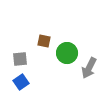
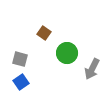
brown square: moved 8 px up; rotated 24 degrees clockwise
gray square: rotated 21 degrees clockwise
gray arrow: moved 3 px right, 1 px down
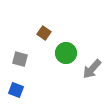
green circle: moved 1 px left
gray arrow: rotated 15 degrees clockwise
blue square: moved 5 px left, 8 px down; rotated 35 degrees counterclockwise
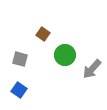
brown square: moved 1 px left, 1 px down
green circle: moved 1 px left, 2 px down
blue square: moved 3 px right; rotated 14 degrees clockwise
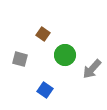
blue square: moved 26 px right
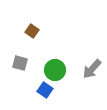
brown square: moved 11 px left, 3 px up
green circle: moved 10 px left, 15 px down
gray square: moved 4 px down
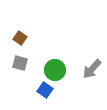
brown square: moved 12 px left, 7 px down
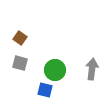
gray arrow: rotated 145 degrees clockwise
blue square: rotated 21 degrees counterclockwise
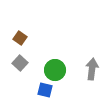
gray square: rotated 28 degrees clockwise
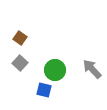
gray arrow: rotated 50 degrees counterclockwise
blue square: moved 1 px left
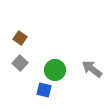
gray arrow: rotated 10 degrees counterclockwise
